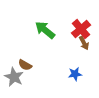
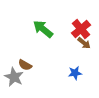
green arrow: moved 2 px left, 1 px up
brown arrow: rotated 24 degrees counterclockwise
blue star: moved 1 px up
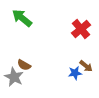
green arrow: moved 21 px left, 11 px up
brown arrow: moved 2 px right, 23 px down
brown semicircle: moved 1 px left
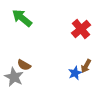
brown arrow: rotated 80 degrees clockwise
blue star: rotated 16 degrees counterclockwise
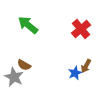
green arrow: moved 6 px right, 7 px down
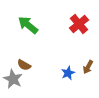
red cross: moved 2 px left, 5 px up
brown arrow: moved 2 px right, 1 px down
blue star: moved 7 px left
gray star: moved 1 px left, 2 px down
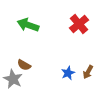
green arrow: rotated 20 degrees counterclockwise
brown arrow: moved 5 px down
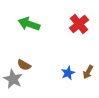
green arrow: moved 1 px right, 1 px up
